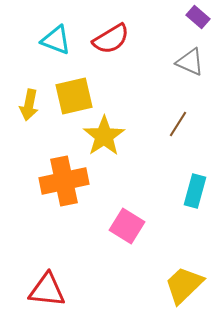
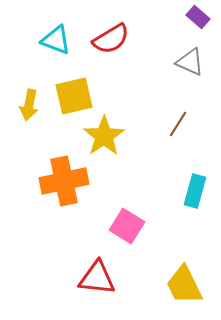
yellow trapezoid: rotated 72 degrees counterclockwise
red triangle: moved 50 px right, 12 px up
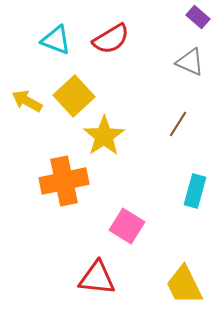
yellow square: rotated 30 degrees counterclockwise
yellow arrow: moved 2 px left, 4 px up; rotated 108 degrees clockwise
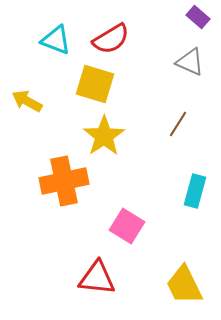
yellow square: moved 21 px right, 12 px up; rotated 30 degrees counterclockwise
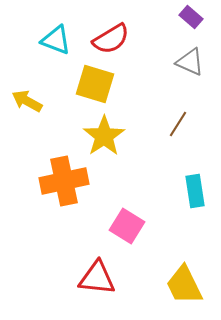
purple rectangle: moved 7 px left
cyan rectangle: rotated 24 degrees counterclockwise
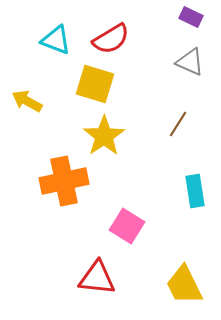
purple rectangle: rotated 15 degrees counterclockwise
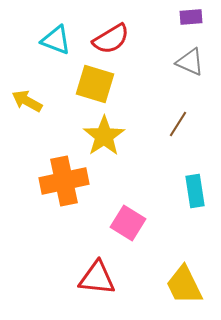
purple rectangle: rotated 30 degrees counterclockwise
pink square: moved 1 px right, 3 px up
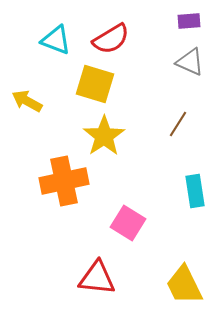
purple rectangle: moved 2 px left, 4 px down
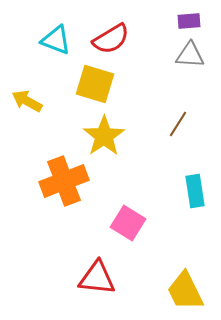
gray triangle: moved 7 px up; rotated 20 degrees counterclockwise
orange cross: rotated 9 degrees counterclockwise
yellow trapezoid: moved 1 px right, 6 px down
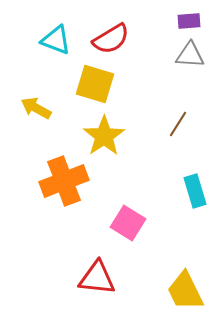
yellow arrow: moved 9 px right, 7 px down
cyan rectangle: rotated 8 degrees counterclockwise
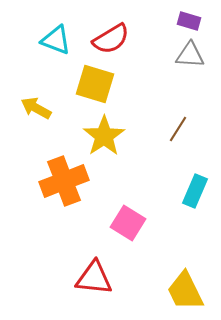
purple rectangle: rotated 20 degrees clockwise
brown line: moved 5 px down
cyan rectangle: rotated 40 degrees clockwise
red triangle: moved 3 px left
